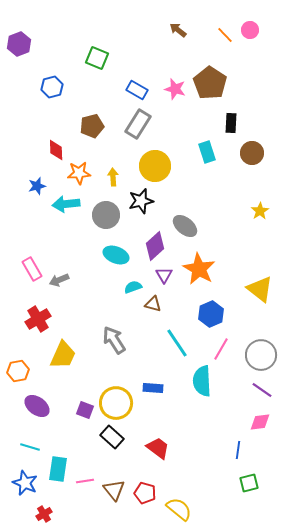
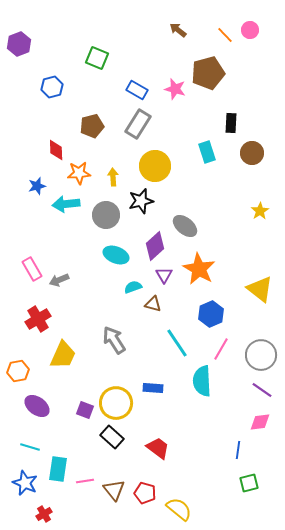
brown pentagon at (210, 83): moved 2 px left, 10 px up; rotated 24 degrees clockwise
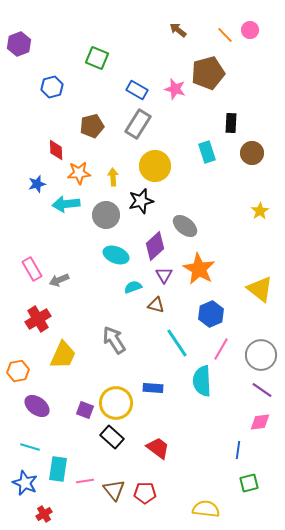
blue star at (37, 186): moved 2 px up
brown triangle at (153, 304): moved 3 px right, 1 px down
red pentagon at (145, 493): rotated 15 degrees counterclockwise
yellow semicircle at (179, 509): moved 27 px right; rotated 32 degrees counterclockwise
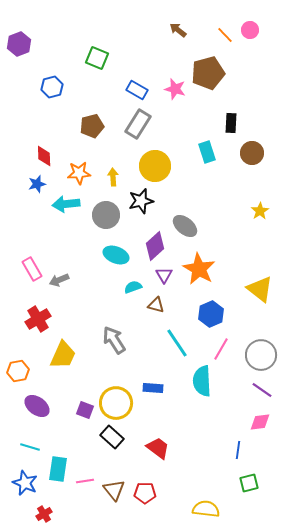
red diamond at (56, 150): moved 12 px left, 6 px down
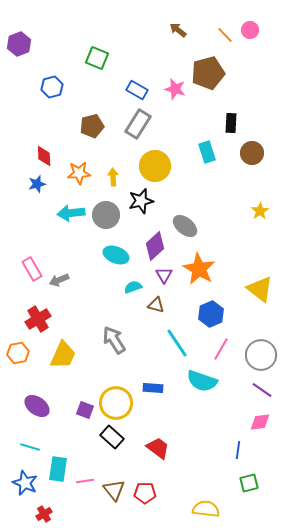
cyan arrow at (66, 204): moved 5 px right, 9 px down
orange hexagon at (18, 371): moved 18 px up
cyan semicircle at (202, 381): rotated 68 degrees counterclockwise
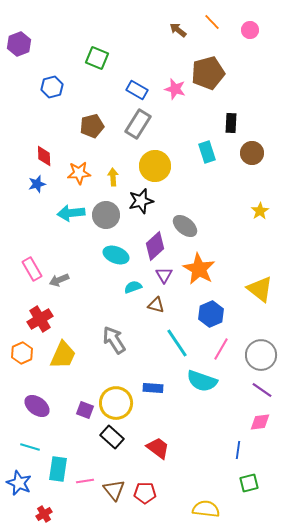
orange line at (225, 35): moved 13 px left, 13 px up
red cross at (38, 319): moved 2 px right
orange hexagon at (18, 353): moved 4 px right; rotated 15 degrees counterclockwise
blue star at (25, 483): moved 6 px left
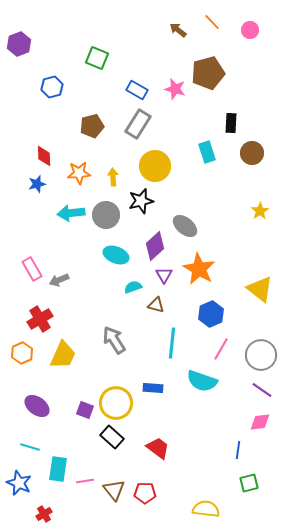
cyan line at (177, 343): moved 5 px left; rotated 40 degrees clockwise
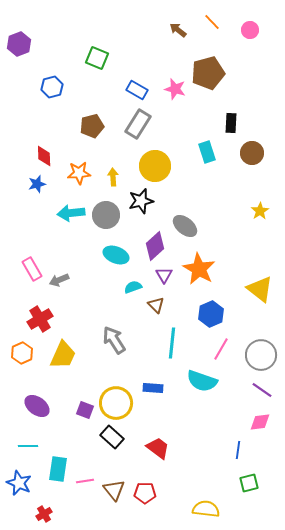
brown triangle at (156, 305): rotated 30 degrees clockwise
cyan line at (30, 447): moved 2 px left, 1 px up; rotated 18 degrees counterclockwise
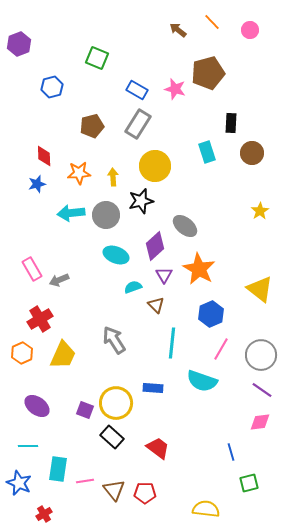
blue line at (238, 450): moved 7 px left, 2 px down; rotated 24 degrees counterclockwise
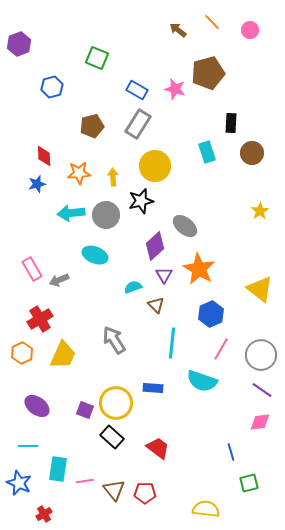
cyan ellipse at (116, 255): moved 21 px left
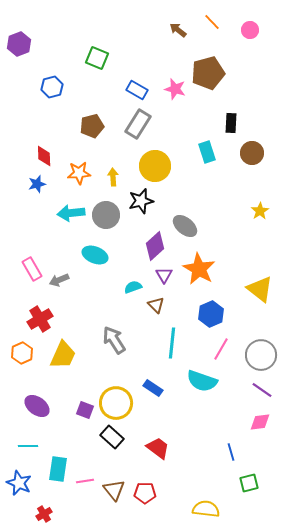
blue rectangle at (153, 388): rotated 30 degrees clockwise
